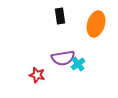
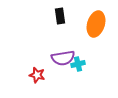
cyan cross: rotated 24 degrees clockwise
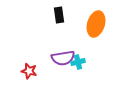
black rectangle: moved 1 px left, 1 px up
cyan cross: moved 2 px up
red star: moved 8 px left, 4 px up
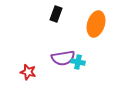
black rectangle: moved 3 px left, 1 px up; rotated 28 degrees clockwise
cyan cross: rotated 24 degrees clockwise
red star: moved 1 px left, 1 px down
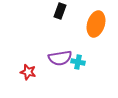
black rectangle: moved 4 px right, 3 px up
purple semicircle: moved 3 px left
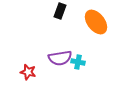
orange ellipse: moved 2 px up; rotated 55 degrees counterclockwise
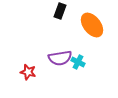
orange ellipse: moved 4 px left, 3 px down
cyan cross: rotated 16 degrees clockwise
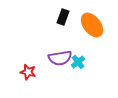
black rectangle: moved 3 px right, 6 px down
cyan cross: rotated 24 degrees clockwise
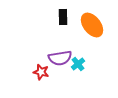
black rectangle: rotated 21 degrees counterclockwise
cyan cross: moved 2 px down
red star: moved 13 px right
